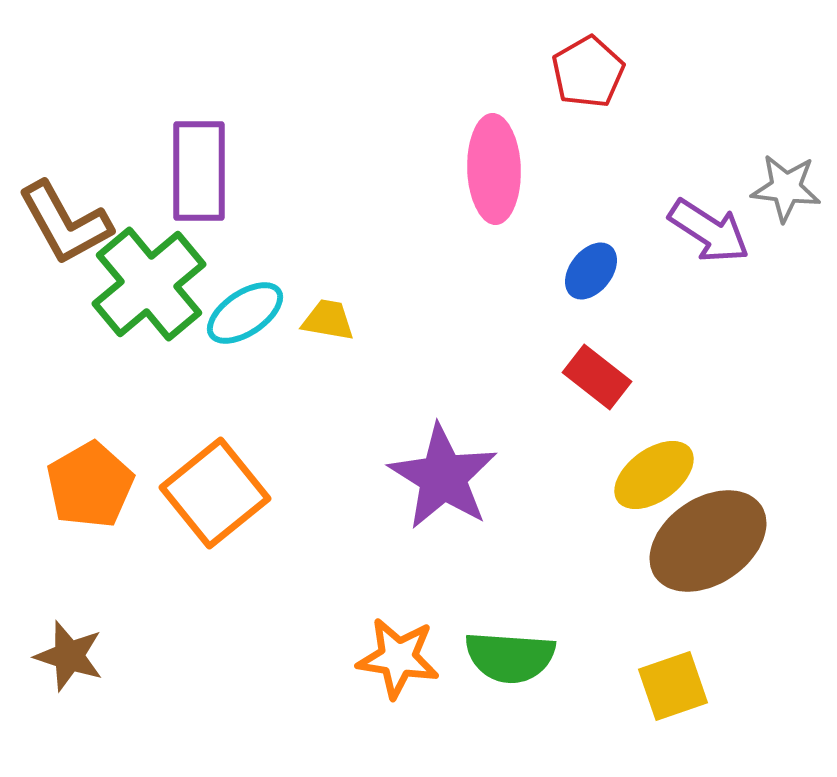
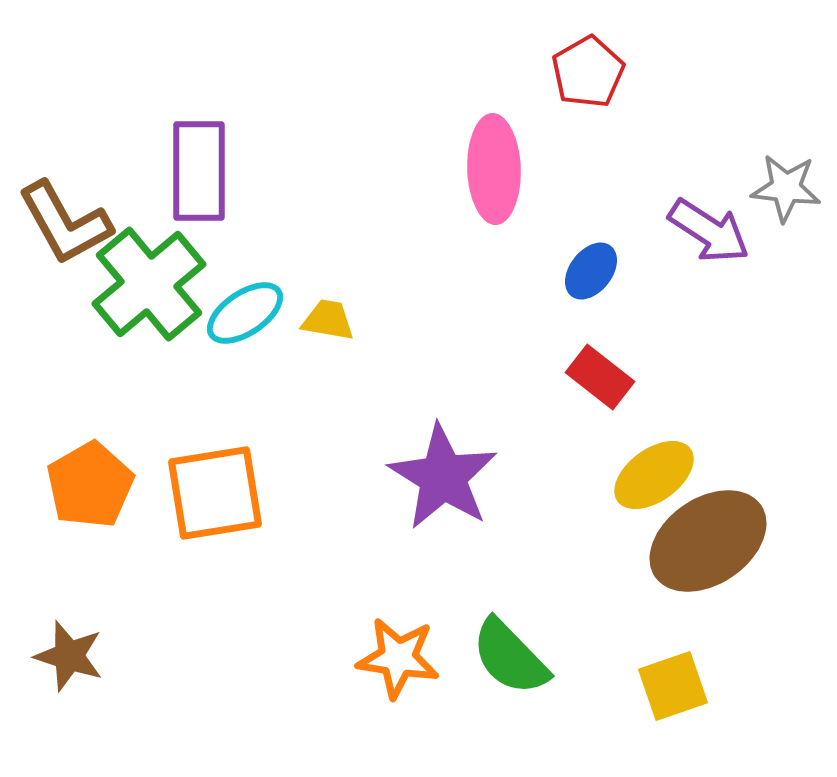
red rectangle: moved 3 px right
orange square: rotated 30 degrees clockwise
green semicircle: rotated 42 degrees clockwise
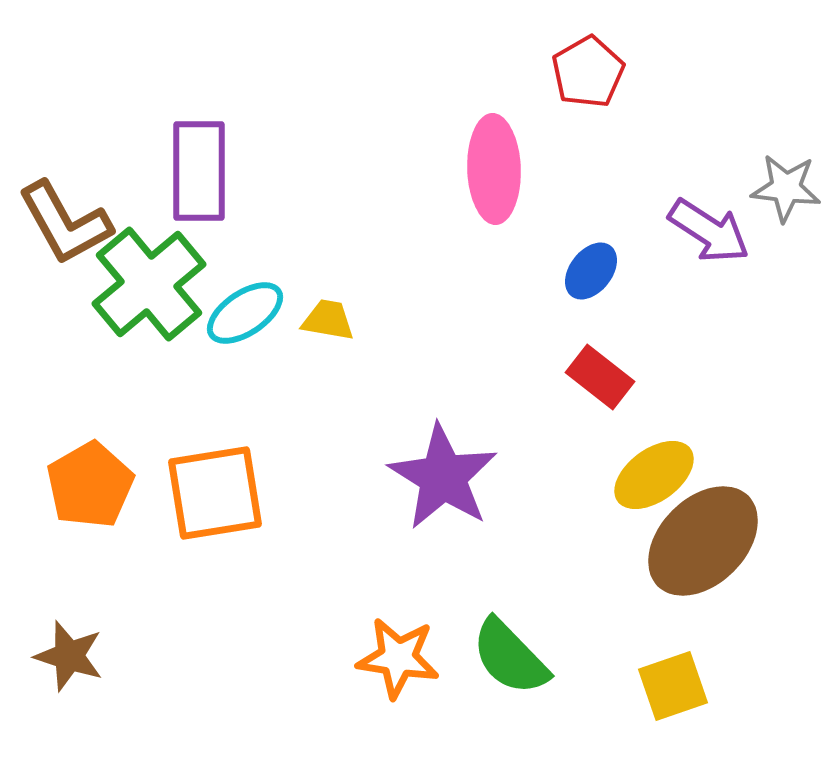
brown ellipse: moved 5 px left; rotated 11 degrees counterclockwise
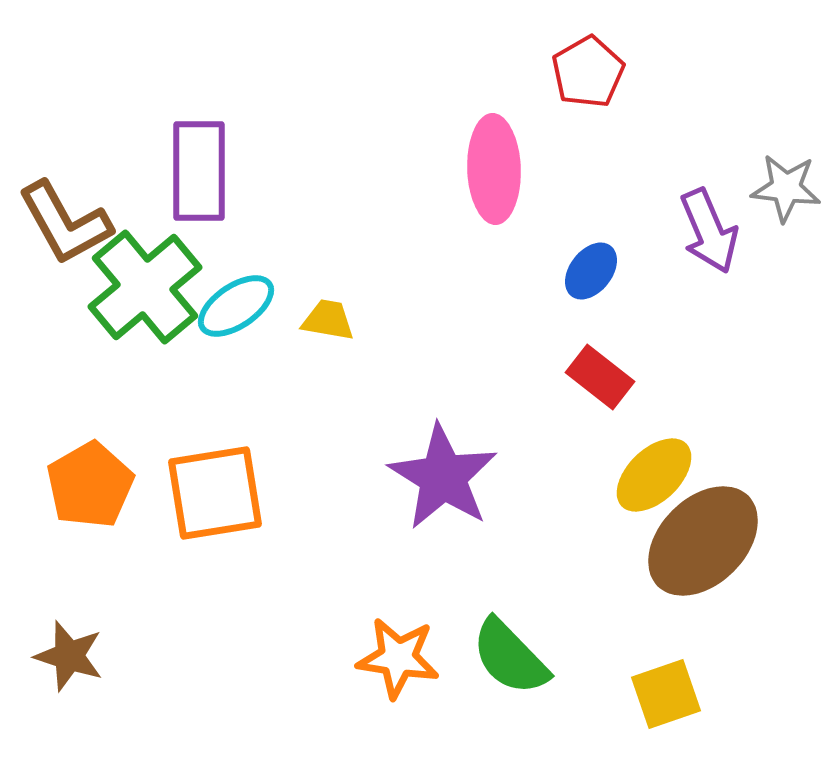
purple arrow: rotated 34 degrees clockwise
green cross: moved 4 px left, 3 px down
cyan ellipse: moved 9 px left, 7 px up
yellow ellipse: rotated 8 degrees counterclockwise
yellow square: moved 7 px left, 8 px down
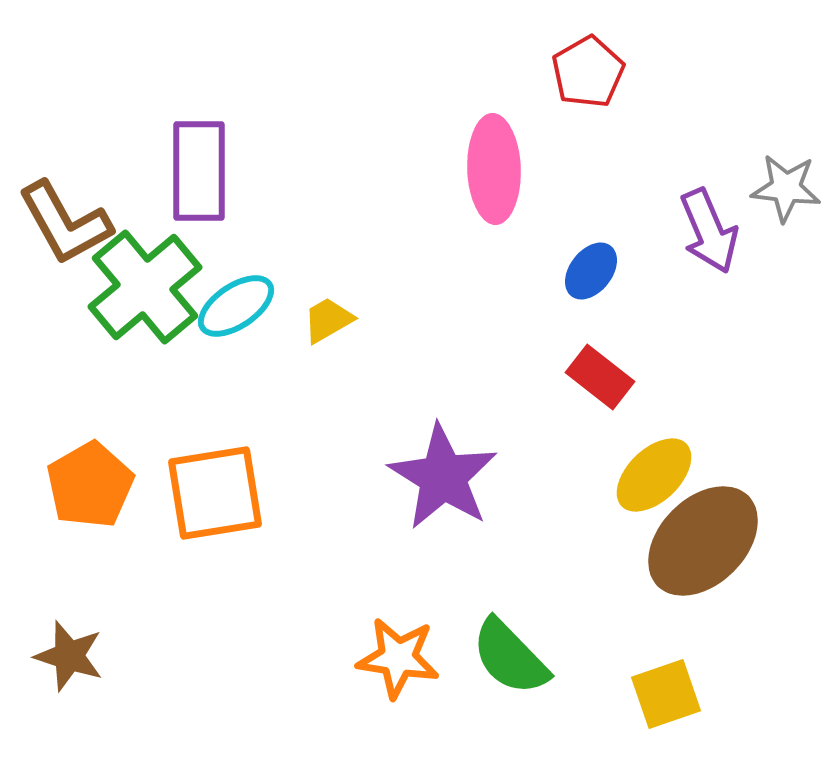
yellow trapezoid: rotated 40 degrees counterclockwise
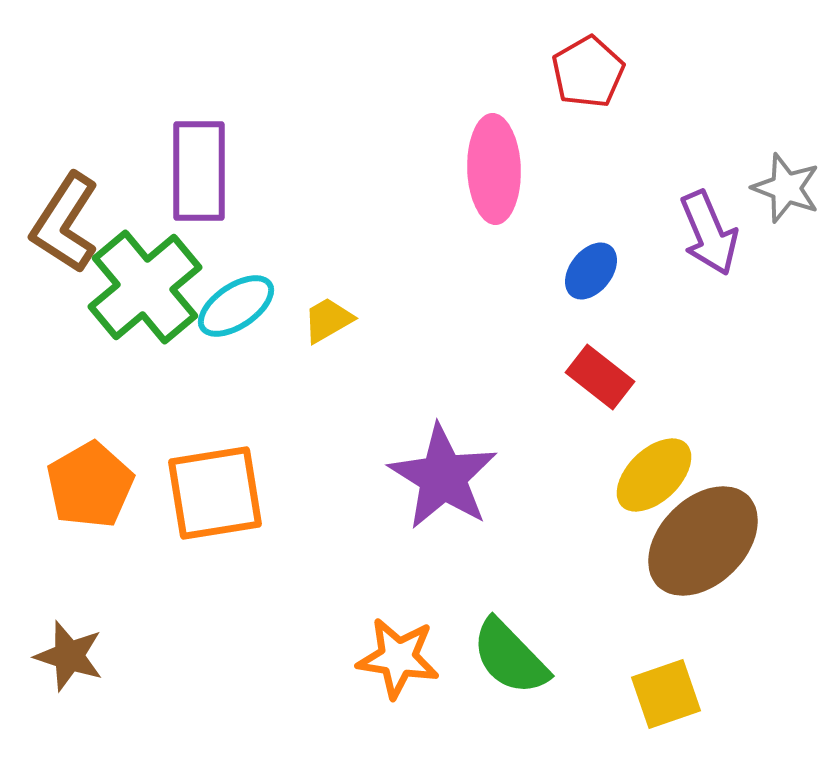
gray star: rotated 14 degrees clockwise
brown L-shape: rotated 62 degrees clockwise
purple arrow: moved 2 px down
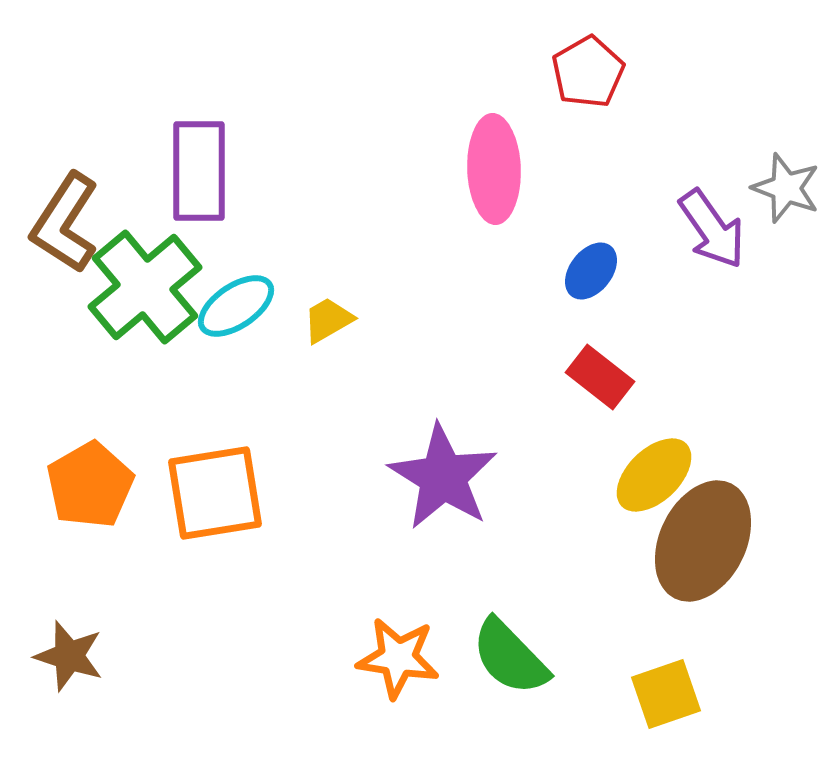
purple arrow: moved 3 px right, 4 px up; rotated 12 degrees counterclockwise
brown ellipse: rotated 19 degrees counterclockwise
